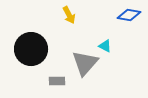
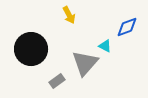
blue diamond: moved 2 px left, 12 px down; rotated 30 degrees counterclockwise
gray rectangle: rotated 35 degrees counterclockwise
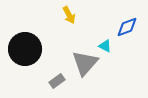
black circle: moved 6 px left
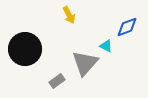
cyan triangle: moved 1 px right
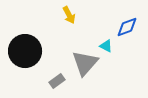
black circle: moved 2 px down
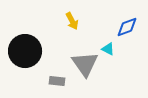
yellow arrow: moved 3 px right, 6 px down
cyan triangle: moved 2 px right, 3 px down
gray triangle: moved 1 px down; rotated 16 degrees counterclockwise
gray rectangle: rotated 42 degrees clockwise
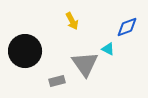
gray rectangle: rotated 21 degrees counterclockwise
